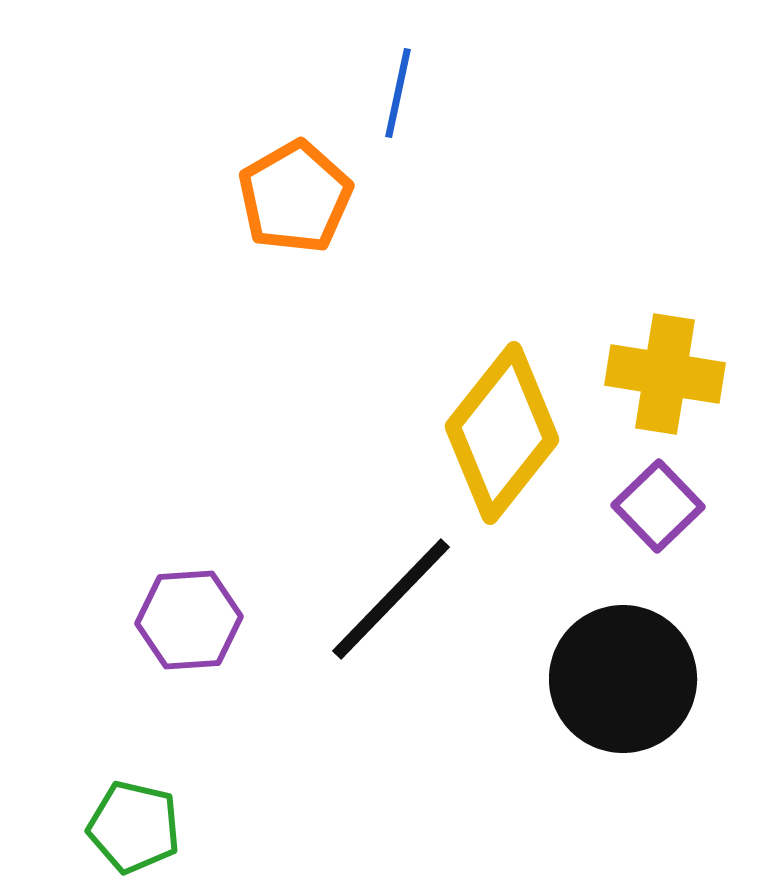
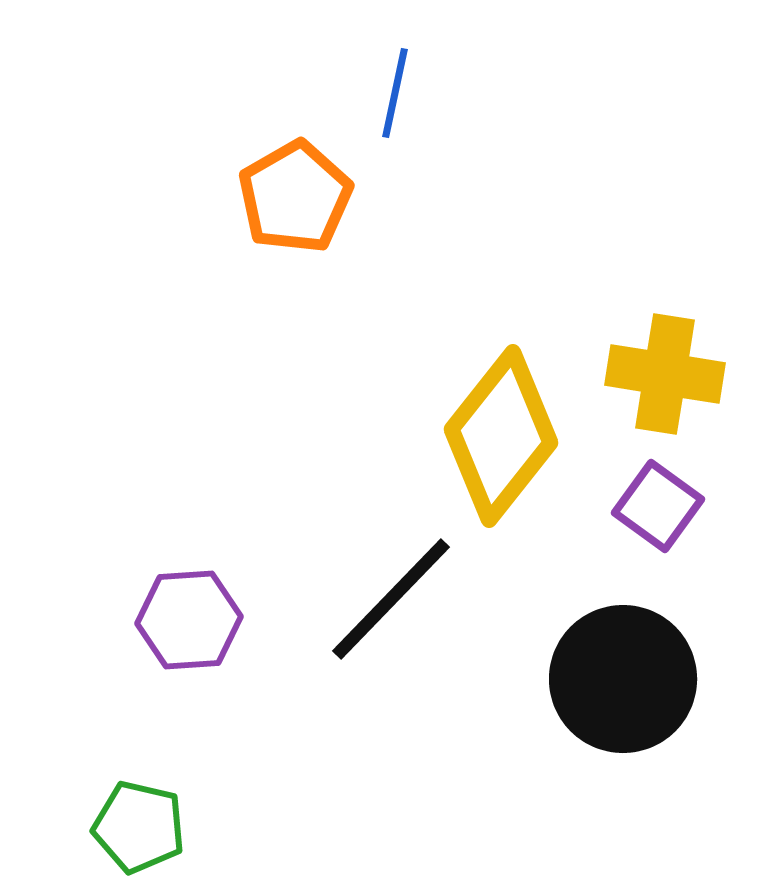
blue line: moved 3 px left
yellow diamond: moved 1 px left, 3 px down
purple square: rotated 10 degrees counterclockwise
green pentagon: moved 5 px right
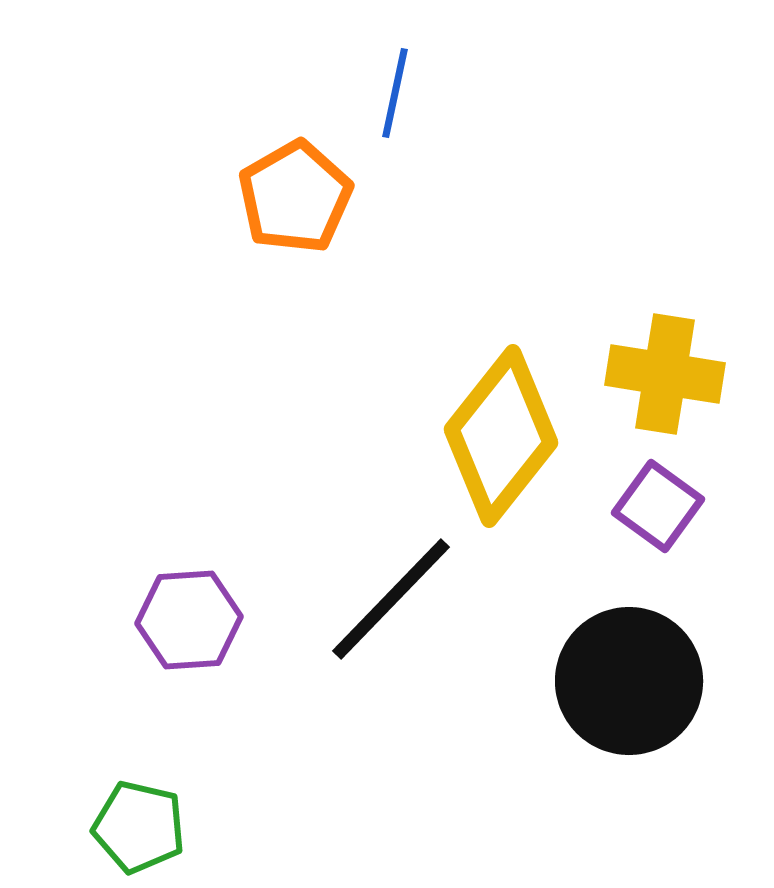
black circle: moved 6 px right, 2 px down
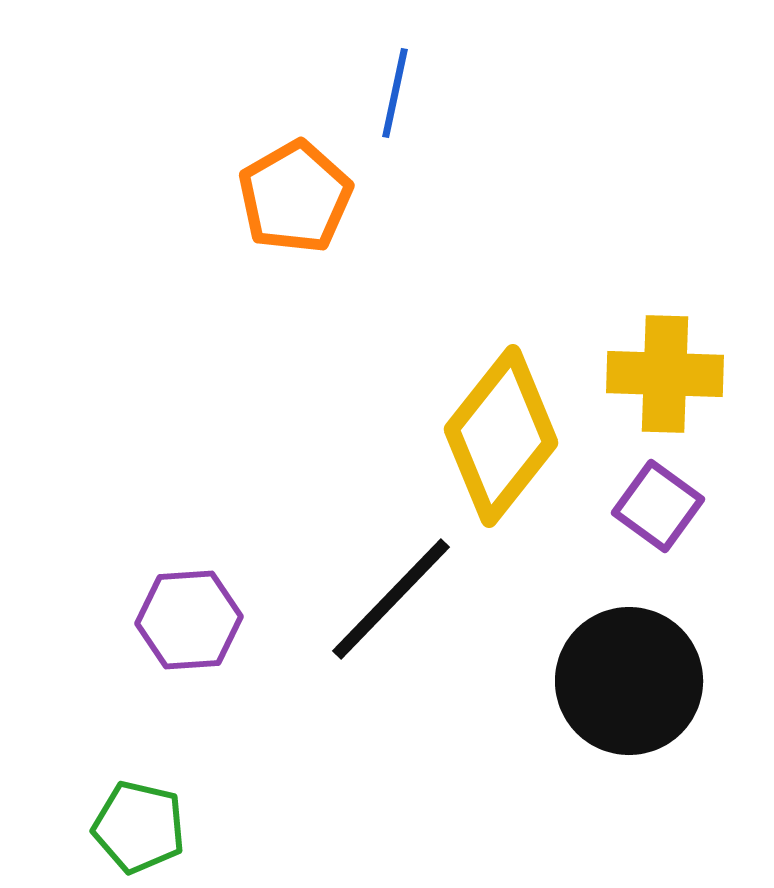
yellow cross: rotated 7 degrees counterclockwise
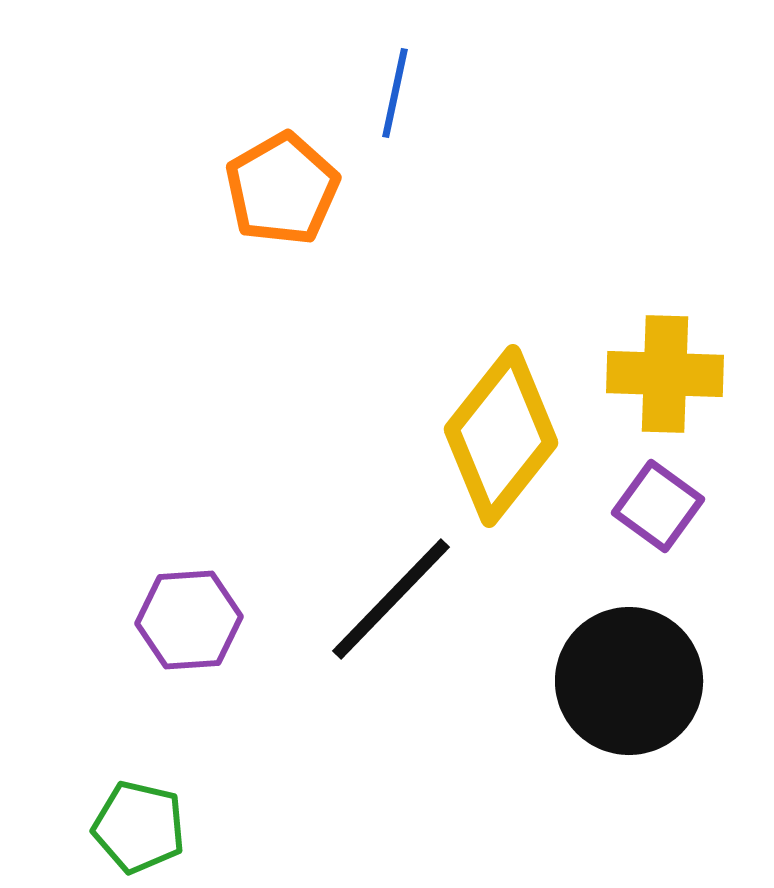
orange pentagon: moved 13 px left, 8 px up
